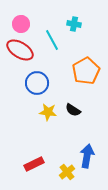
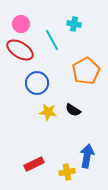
yellow cross: rotated 28 degrees clockwise
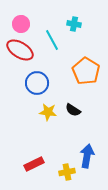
orange pentagon: rotated 12 degrees counterclockwise
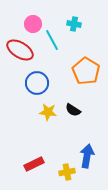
pink circle: moved 12 px right
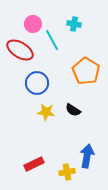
yellow star: moved 2 px left
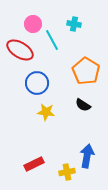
black semicircle: moved 10 px right, 5 px up
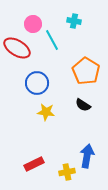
cyan cross: moved 3 px up
red ellipse: moved 3 px left, 2 px up
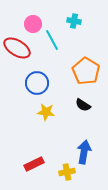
blue arrow: moved 3 px left, 4 px up
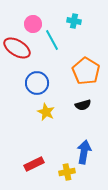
black semicircle: rotated 49 degrees counterclockwise
yellow star: rotated 18 degrees clockwise
